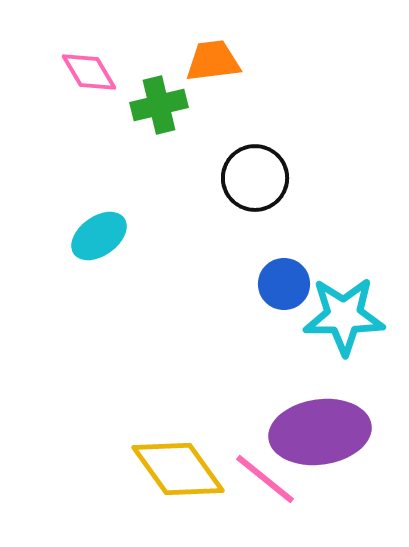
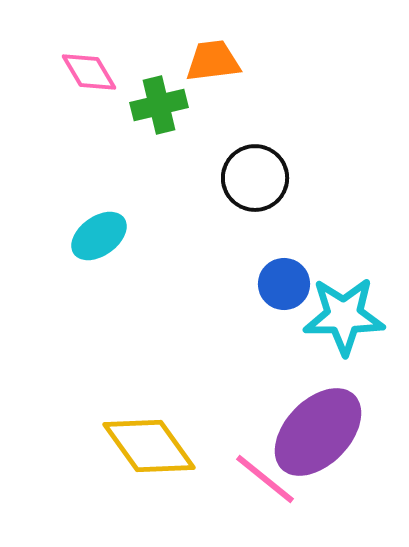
purple ellipse: moved 2 px left; rotated 38 degrees counterclockwise
yellow diamond: moved 29 px left, 23 px up
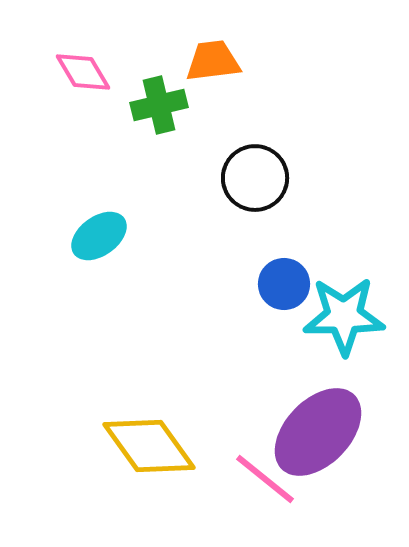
pink diamond: moved 6 px left
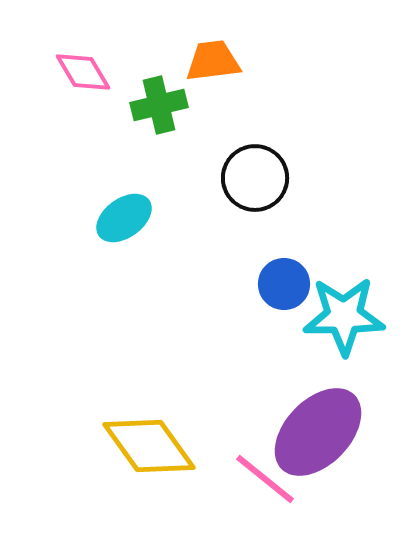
cyan ellipse: moved 25 px right, 18 px up
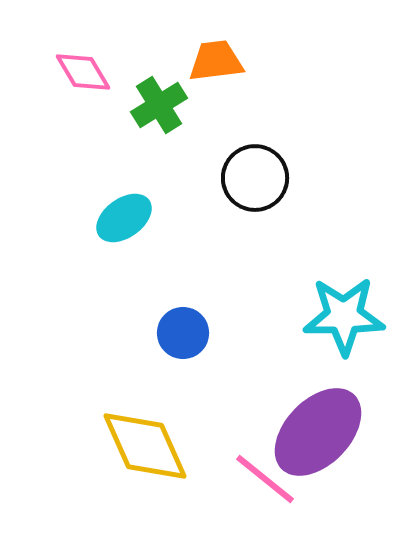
orange trapezoid: moved 3 px right
green cross: rotated 18 degrees counterclockwise
blue circle: moved 101 px left, 49 px down
yellow diamond: moved 4 px left; rotated 12 degrees clockwise
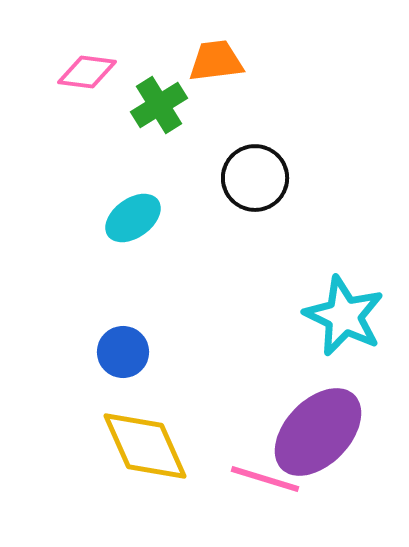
pink diamond: moved 4 px right; rotated 52 degrees counterclockwise
cyan ellipse: moved 9 px right
cyan star: rotated 26 degrees clockwise
blue circle: moved 60 px left, 19 px down
pink line: rotated 22 degrees counterclockwise
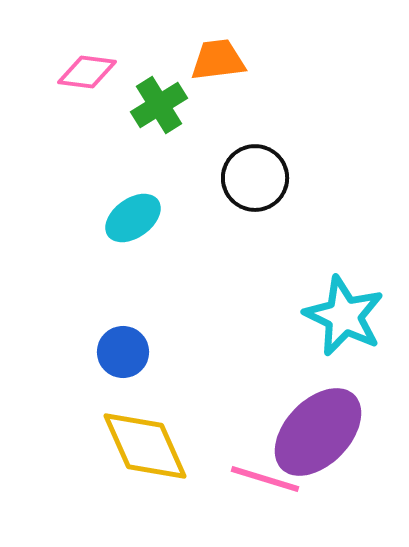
orange trapezoid: moved 2 px right, 1 px up
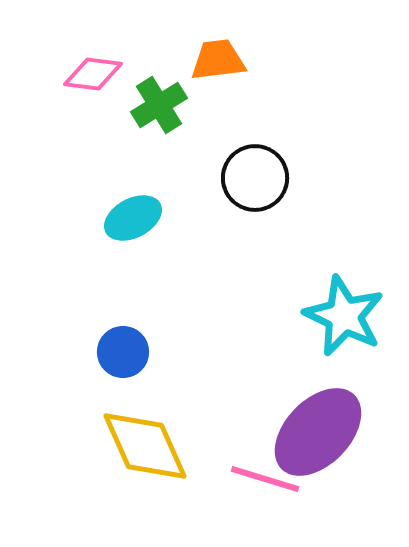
pink diamond: moved 6 px right, 2 px down
cyan ellipse: rotated 8 degrees clockwise
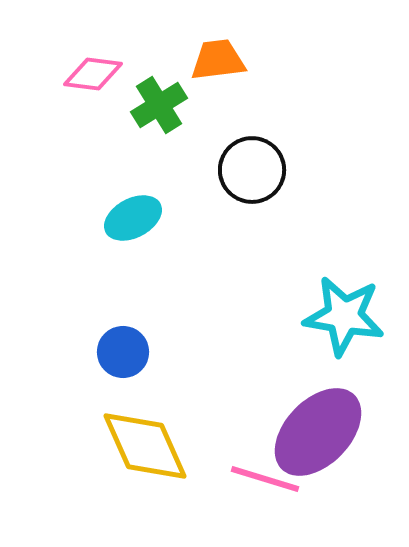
black circle: moved 3 px left, 8 px up
cyan star: rotated 16 degrees counterclockwise
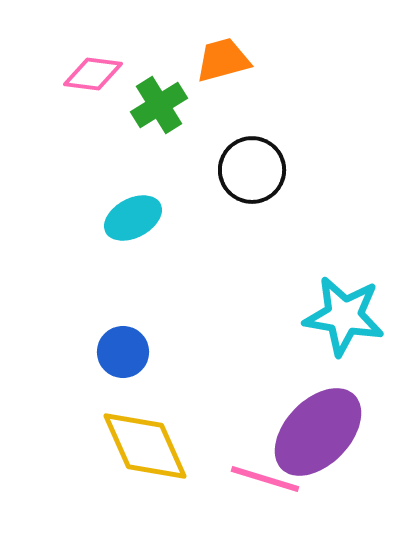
orange trapezoid: moved 5 px right; rotated 8 degrees counterclockwise
